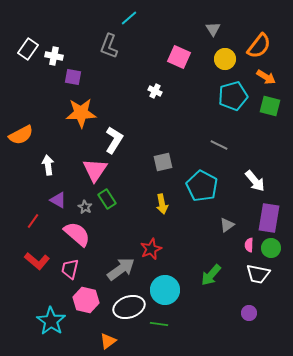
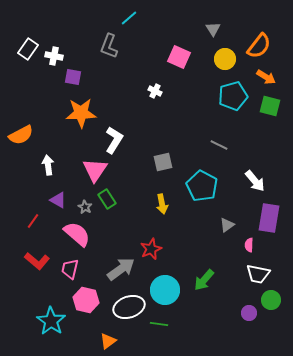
green circle at (271, 248): moved 52 px down
green arrow at (211, 275): moved 7 px left, 5 px down
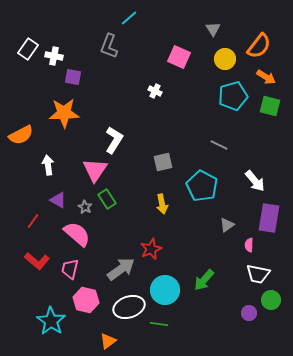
orange star at (81, 113): moved 17 px left
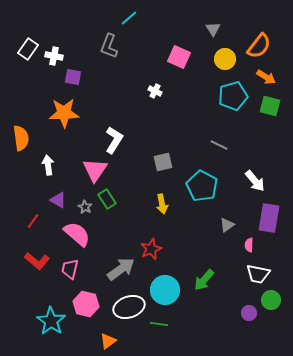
orange semicircle at (21, 135): moved 3 px down; rotated 70 degrees counterclockwise
pink hexagon at (86, 300): moved 4 px down
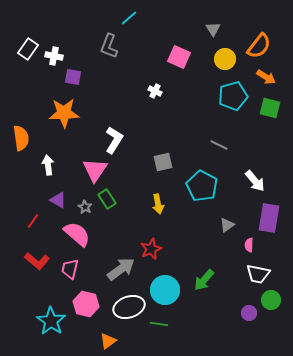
green square at (270, 106): moved 2 px down
yellow arrow at (162, 204): moved 4 px left
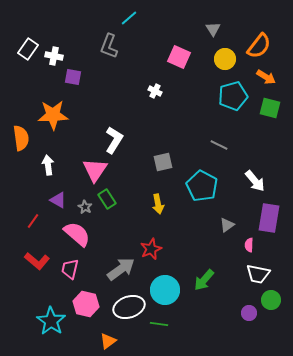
orange star at (64, 113): moved 11 px left, 2 px down
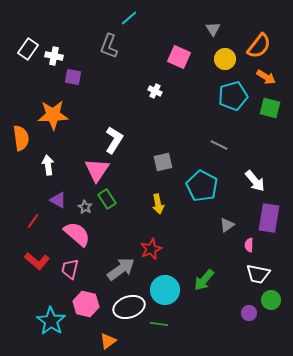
pink triangle at (95, 170): moved 2 px right
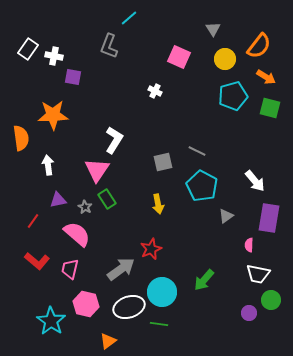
gray line at (219, 145): moved 22 px left, 6 px down
purple triangle at (58, 200): rotated 42 degrees counterclockwise
gray triangle at (227, 225): moved 1 px left, 9 px up
cyan circle at (165, 290): moved 3 px left, 2 px down
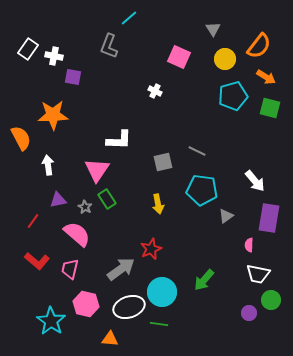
orange semicircle at (21, 138): rotated 20 degrees counterclockwise
white L-shape at (114, 140): moved 5 px right; rotated 60 degrees clockwise
cyan pentagon at (202, 186): moved 4 px down; rotated 20 degrees counterclockwise
orange triangle at (108, 341): moved 2 px right, 2 px up; rotated 42 degrees clockwise
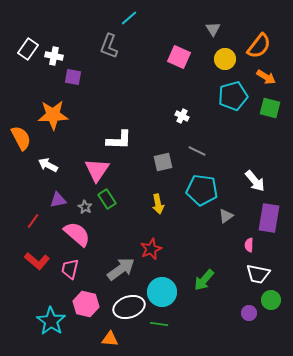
white cross at (155, 91): moved 27 px right, 25 px down
white arrow at (48, 165): rotated 54 degrees counterclockwise
